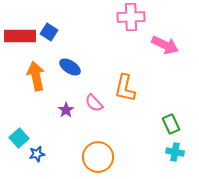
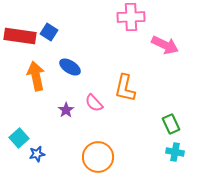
red rectangle: rotated 8 degrees clockwise
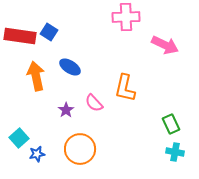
pink cross: moved 5 px left
orange circle: moved 18 px left, 8 px up
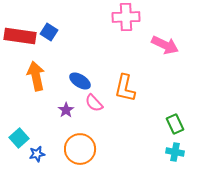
blue ellipse: moved 10 px right, 14 px down
green rectangle: moved 4 px right
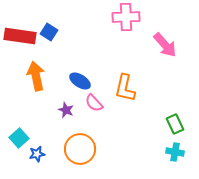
pink arrow: rotated 24 degrees clockwise
purple star: rotated 14 degrees counterclockwise
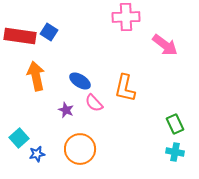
pink arrow: rotated 12 degrees counterclockwise
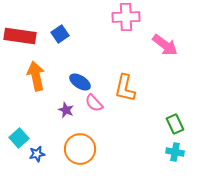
blue square: moved 11 px right, 2 px down; rotated 24 degrees clockwise
blue ellipse: moved 1 px down
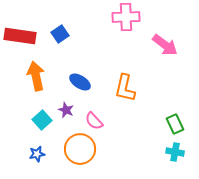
pink semicircle: moved 18 px down
cyan square: moved 23 px right, 18 px up
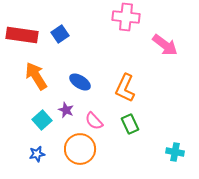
pink cross: rotated 8 degrees clockwise
red rectangle: moved 2 px right, 1 px up
orange arrow: rotated 20 degrees counterclockwise
orange L-shape: rotated 12 degrees clockwise
green rectangle: moved 45 px left
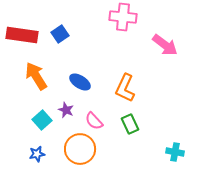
pink cross: moved 3 px left
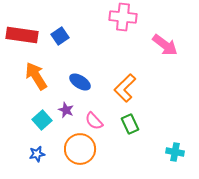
blue square: moved 2 px down
orange L-shape: rotated 20 degrees clockwise
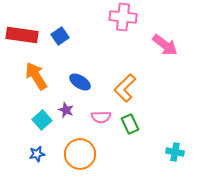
pink semicircle: moved 7 px right, 4 px up; rotated 48 degrees counterclockwise
orange circle: moved 5 px down
